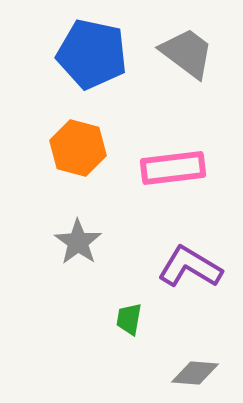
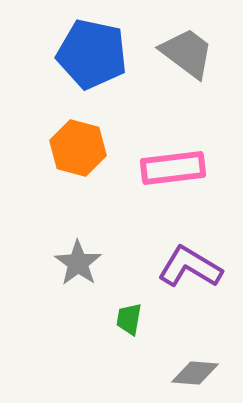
gray star: moved 21 px down
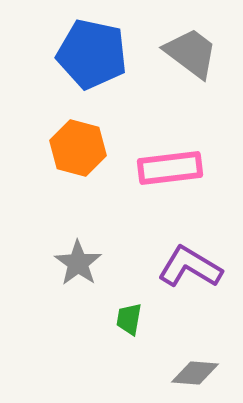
gray trapezoid: moved 4 px right
pink rectangle: moved 3 px left
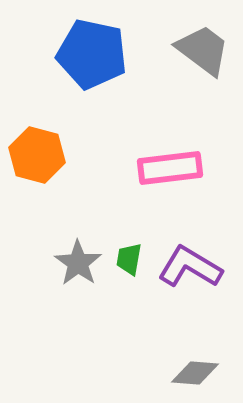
gray trapezoid: moved 12 px right, 3 px up
orange hexagon: moved 41 px left, 7 px down
green trapezoid: moved 60 px up
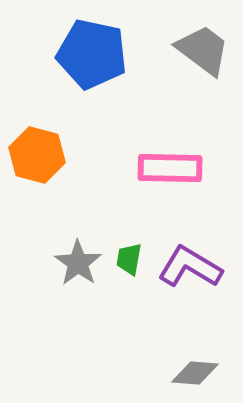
pink rectangle: rotated 8 degrees clockwise
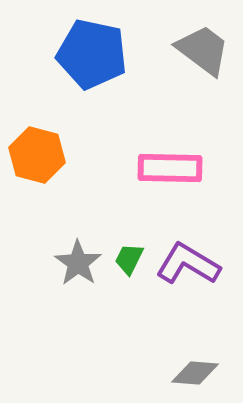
green trapezoid: rotated 16 degrees clockwise
purple L-shape: moved 2 px left, 3 px up
